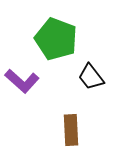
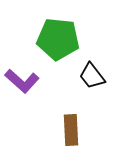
green pentagon: moved 2 px right; rotated 15 degrees counterclockwise
black trapezoid: moved 1 px right, 1 px up
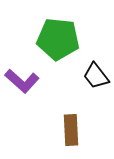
black trapezoid: moved 4 px right
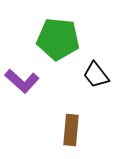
black trapezoid: moved 1 px up
brown rectangle: rotated 8 degrees clockwise
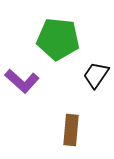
black trapezoid: rotated 72 degrees clockwise
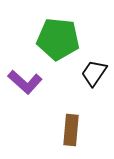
black trapezoid: moved 2 px left, 2 px up
purple L-shape: moved 3 px right, 1 px down
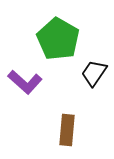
green pentagon: rotated 24 degrees clockwise
brown rectangle: moved 4 px left
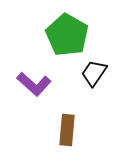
green pentagon: moved 9 px right, 4 px up
purple L-shape: moved 9 px right, 2 px down
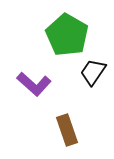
black trapezoid: moved 1 px left, 1 px up
brown rectangle: rotated 24 degrees counterclockwise
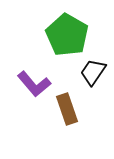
purple L-shape: rotated 8 degrees clockwise
brown rectangle: moved 21 px up
